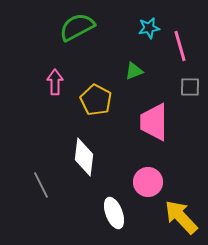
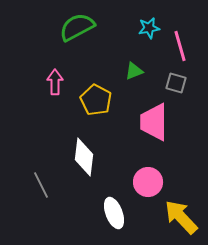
gray square: moved 14 px left, 4 px up; rotated 15 degrees clockwise
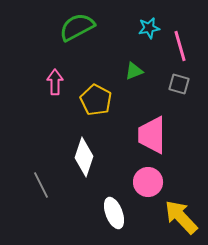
gray square: moved 3 px right, 1 px down
pink trapezoid: moved 2 px left, 13 px down
white diamond: rotated 12 degrees clockwise
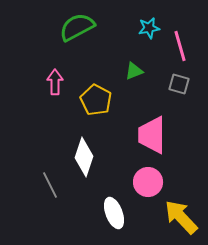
gray line: moved 9 px right
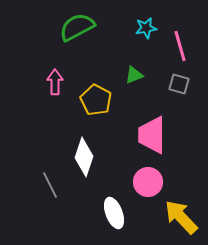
cyan star: moved 3 px left
green triangle: moved 4 px down
